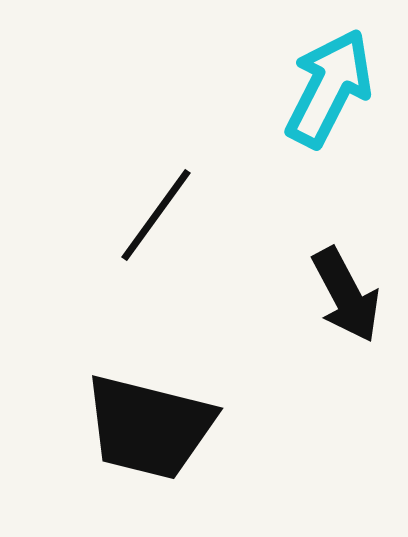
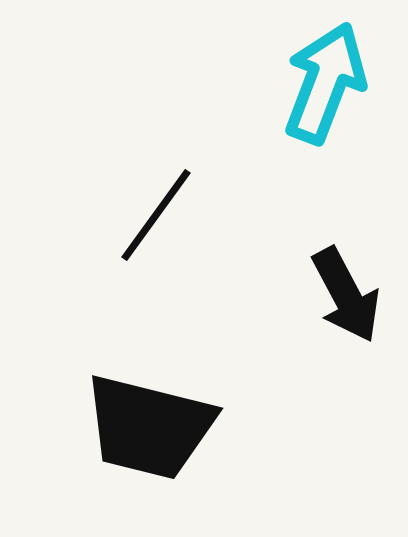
cyan arrow: moved 4 px left, 5 px up; rotated 6 degrees counterclockwise
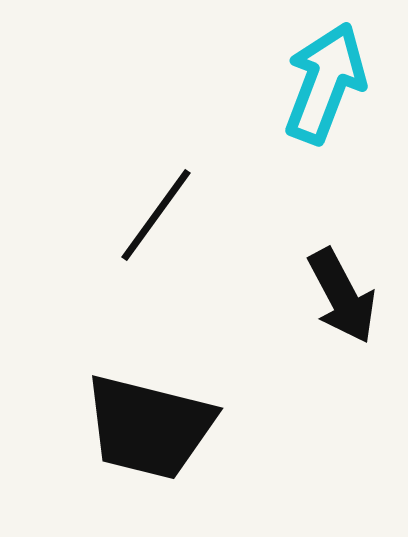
black arrow: moved 4 px left, 1 px down
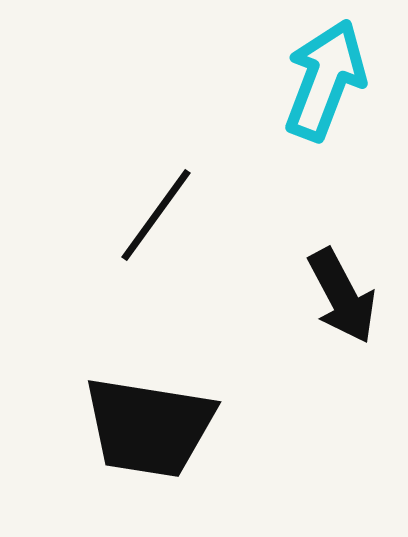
cyan arrow: moved 3 px up
black trapezoid: rotated 5 degrees counterclockwise
